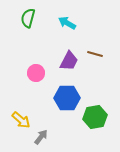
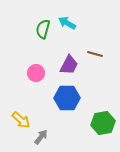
green semicircle: moved 15 px right, 11 px down
purple trapezoid: moved 4 px down
green hexagon: moved 8 px right, 6 px down
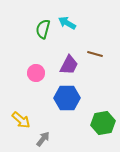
gray arrow: moved 2 px right, 2 px down
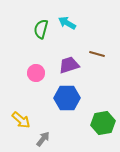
green semicircle: moved 2 px left
brown line: moved 2 px right
purple trapezoid: rotated 135 degrees counterclockwise
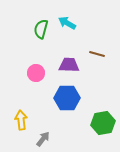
purple trapezoid: rotated 20 degrees clockwise
yellow arrow: rotated 138 degrees counterclockwise
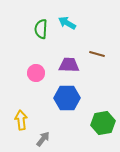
green semicircle: rotated 12 degrees counterclockwise
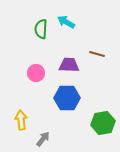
cyan arrow: moved 1 px left, 1 px up
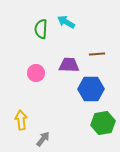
brown line: rotated 21 degrees counterclockwise
blue hexagon: moved 24 px right, 9 px up
